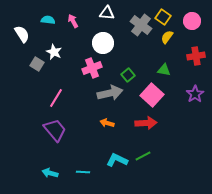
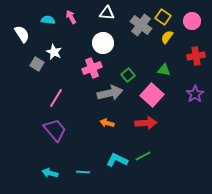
pink arrow: moved 2 px left, 4 px up
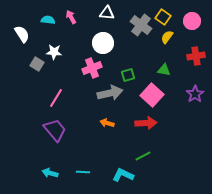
white star: rotated 21 degrees counterclockwise
green square: rotated 24 degrees clockwise
cyan L-shape: moved 6 px right, 15 px down
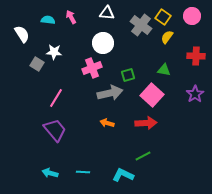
pink circle: moved 5 px up
red cross: rotated 12 degrees clockwise
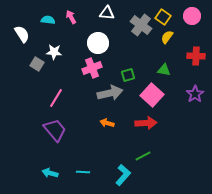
white circle: moved 5 px left
cyan L-shape: rotated 105 degrees clockwise
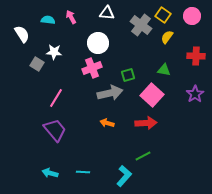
yellow square: moved 2 px up
cyan L-shape: moved 1 px right, 1 px down
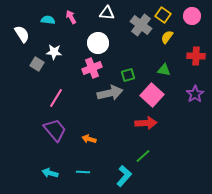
orange arrow: moved 18 px left, 16 px down
green line: rotated 14 degrees counterclockwise
